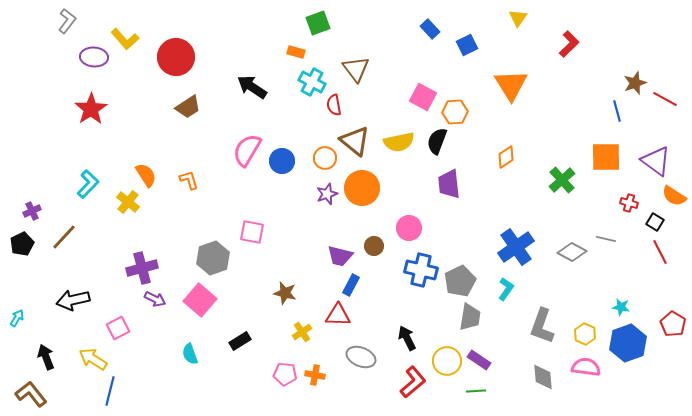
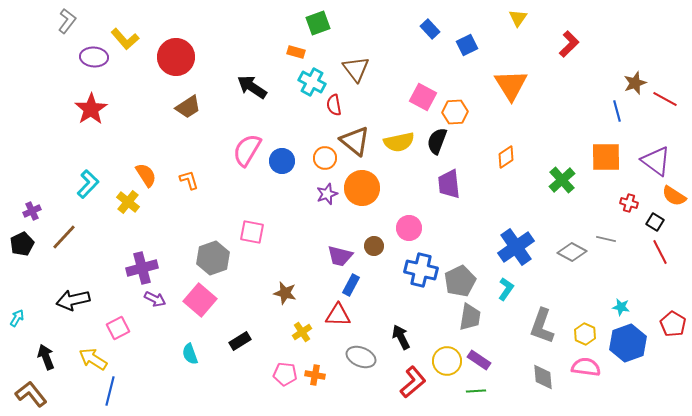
black arrow at (407, 338): moved 6 px left, 1 px up
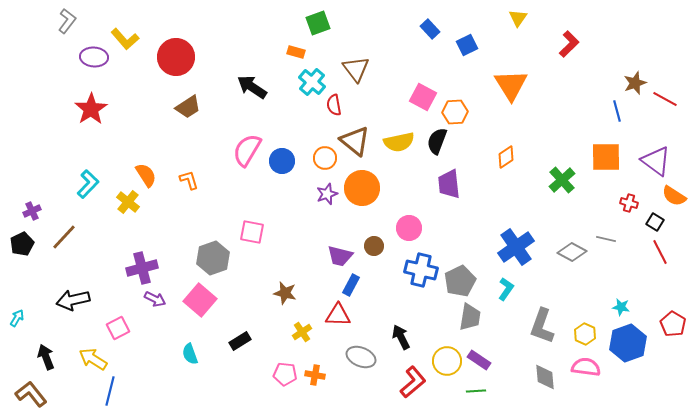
cyan cross at (312, 82): rotated 12 degrees clockwise
gray diamond at (543, 377): moved 2 px right
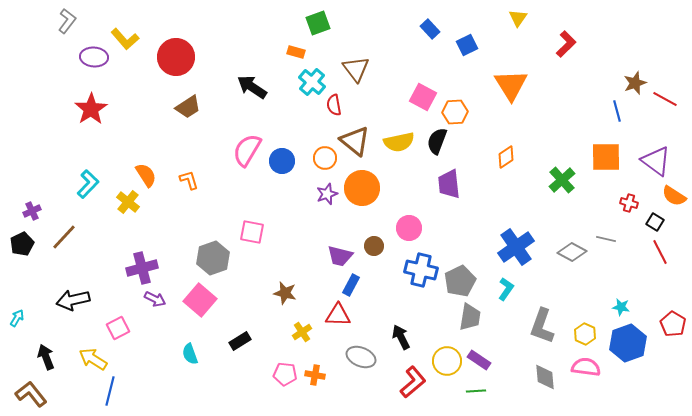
red L-shape at (569, 44): moved 3 px left
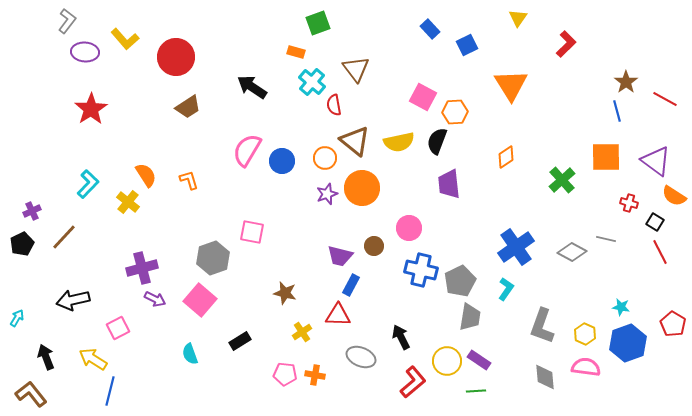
purple ellipse at (94, 57): moved 9 px left, 5 px up
brown star at (635, 83): moved 9 px left, 1 px up; rotated 15 degrees counterclockwise
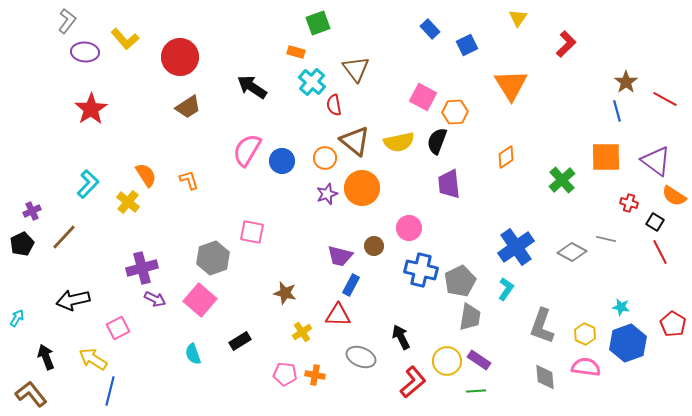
red circle at (176, 57): moved 4 px right
cyan semicircle at (190, 354): moved 3 px right
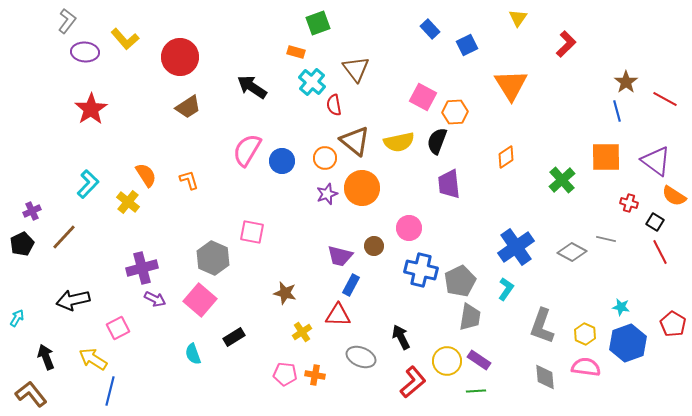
gray hexagon at (213, 258): rotated 16 degrees counterclockwise
black rectangle at (240, 341): moved 6 px left, 4 px up
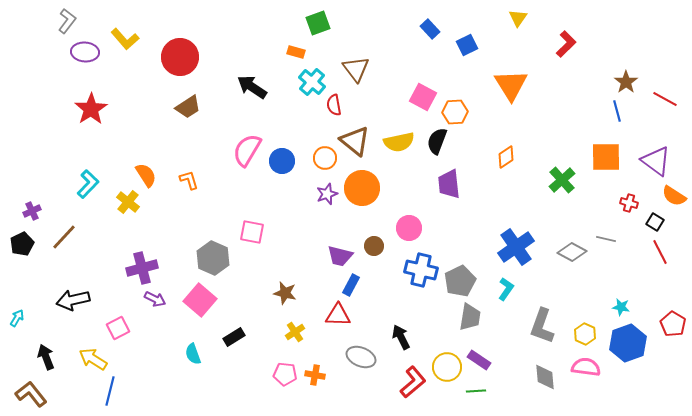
yellow cross at (302, 332): moved 7 px left
yellow circle at (447, 361): moved 6 px down
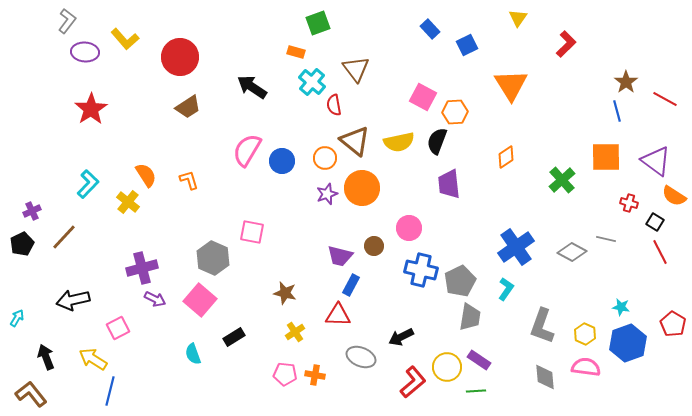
black arrow at (401, 337): rotated 90 degrees counterclockwise
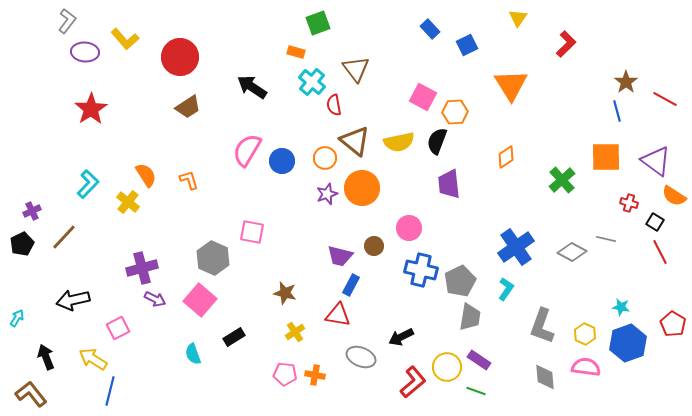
red triangle at (338, 315): rotated 8 degrees clockwise
green line at (476, 391): rotated 24 degrees clockwise
